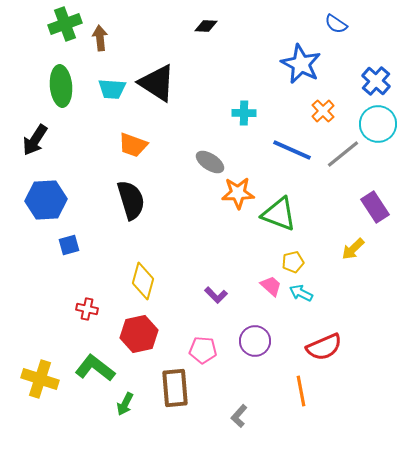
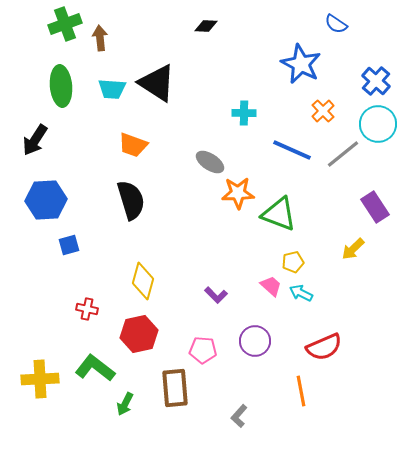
yellow cross: rotated 21 degrees counterclockwise
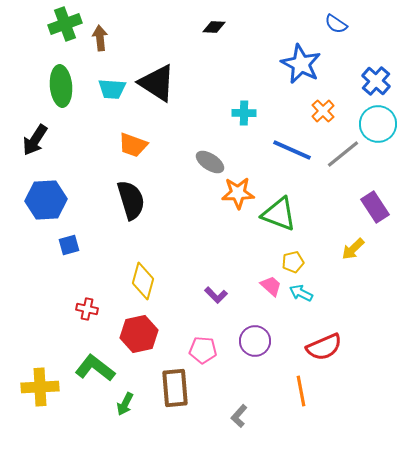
black diamond: moved 8 px right, 1 px down
yellow cross: moved 8 px down
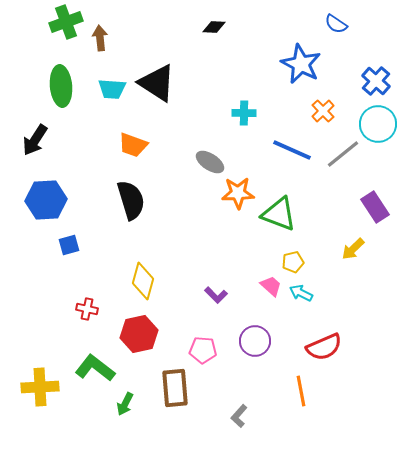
green cross: moved 1 px right, 2 px up
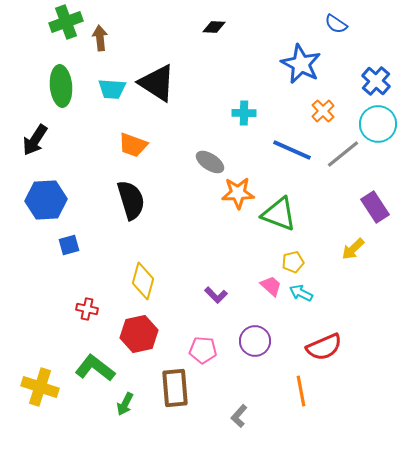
yellow cross: rotated 21 degrees clockwise
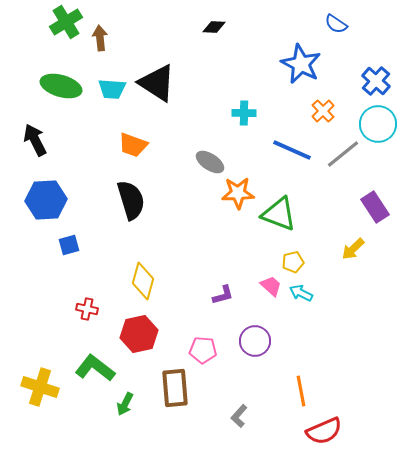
green cross: rotated 12 degrees counterclockwise
green ellipse: rotated 69 degrees counterclockwise
black arrow: rotated 120 degrees clockwise
purple L-shape: moved 7 px right; rotated 60 degrees counterclockwise
red semicircle: moved 84 px down
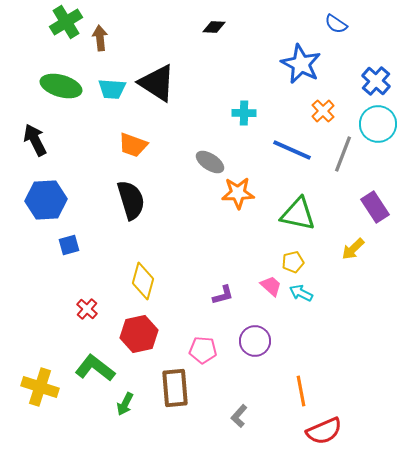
gray line: rotated 30 degrees counterclockwise
green triangle: moved 19 px right; rotated 9 degrees counterclockwise
red cross: rotated 30 degrees clockwise
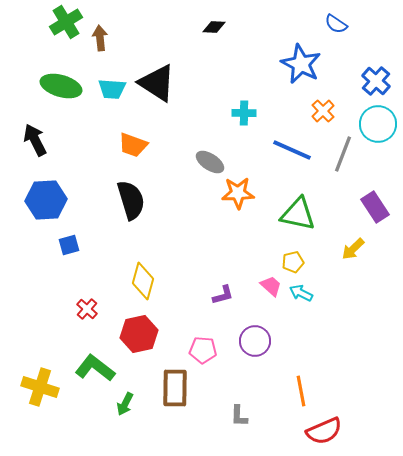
brown rectangle: rotated 6 degrees clockwise
gray L-shape: rotated 40 degrees counterclockwise
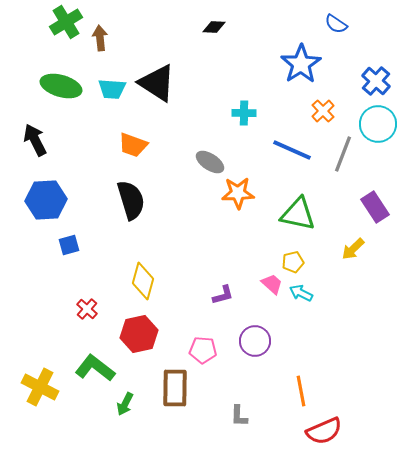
blue star: rotated 12 degrees clockwise
pink trapezoid: moved 1 px right, 2 px up
yellow cross: rotated 9 degrees clockwise
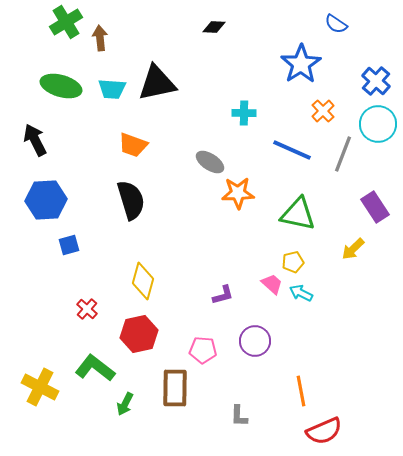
black triangle: rotated 45 degrees counterclockwise
